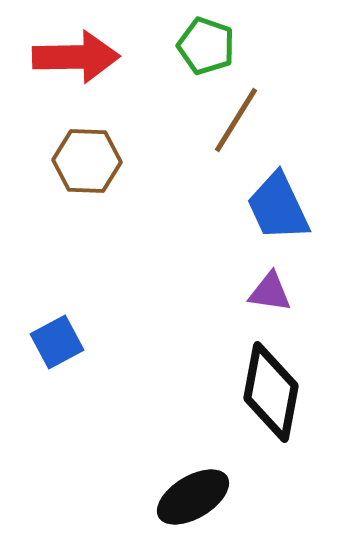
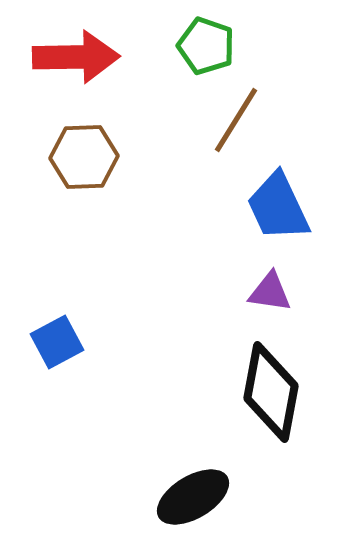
brown hexagon: moved 3 px left, 4 px up; rotated 4 degrees counterclockwise
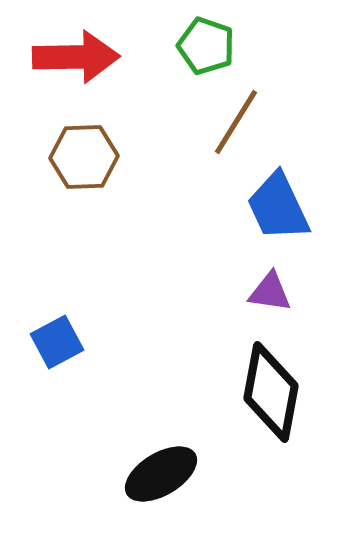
brown line: moved 2 px down
black ellipse: moved 32 px left, 23 px up
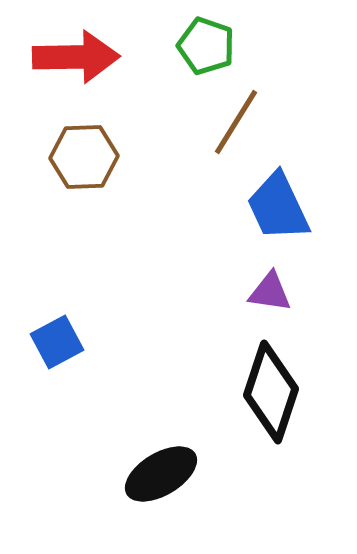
black diamond: rotated 8 degrees clockwise
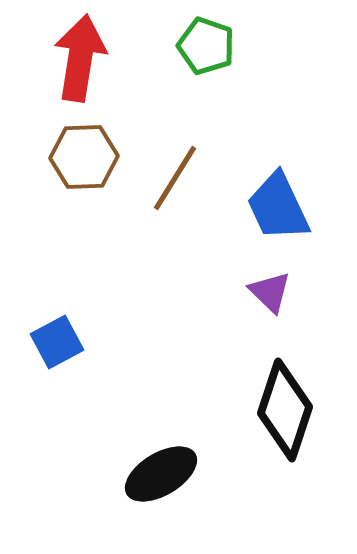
red arrow: moved 4 px right, 1 px down; rotated 80 degrees counterclockwise
brown line: moved 61 px left, 56 px down
purple triangle: rotated 36 degrees clockwise
black diamond: moved 14 px right, 18 px down
